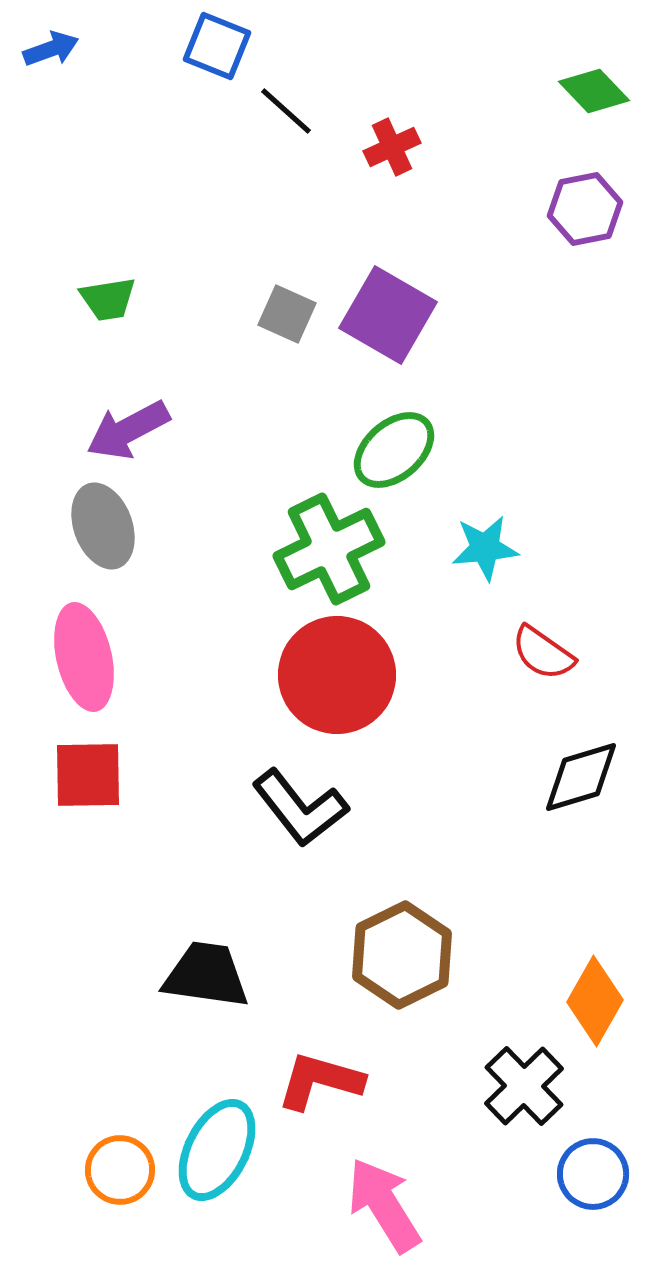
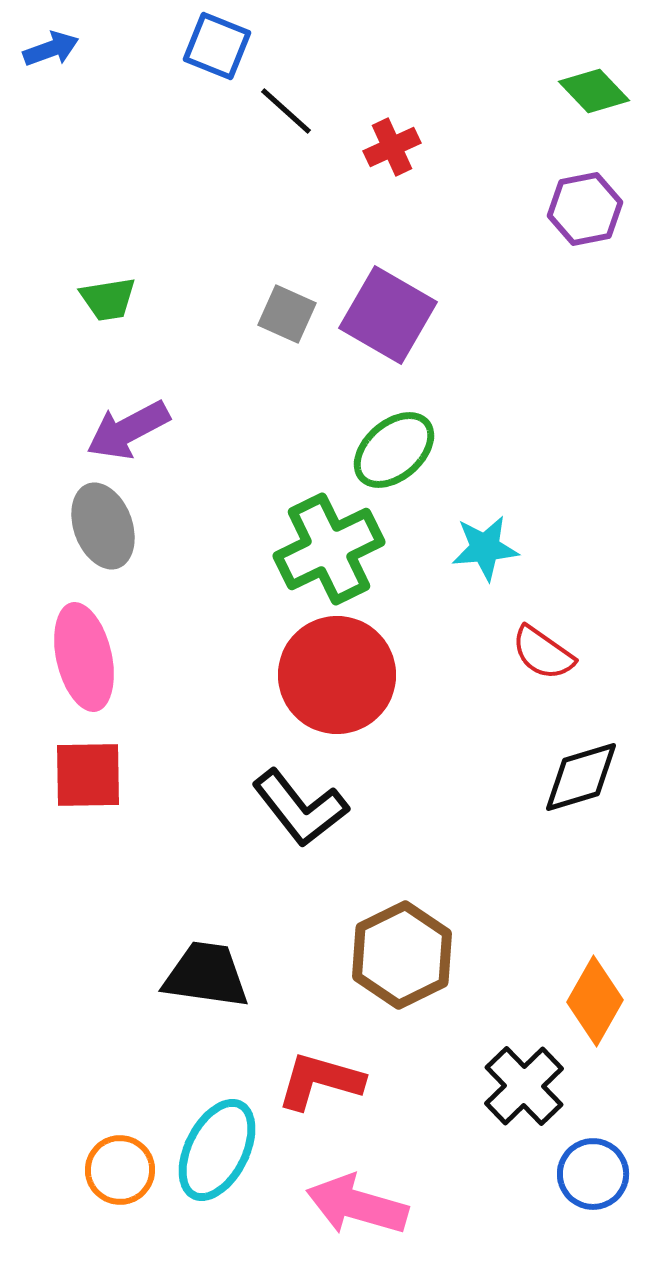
pink arrow: moved 27 px left; rotated 42 degrees counterclockwise
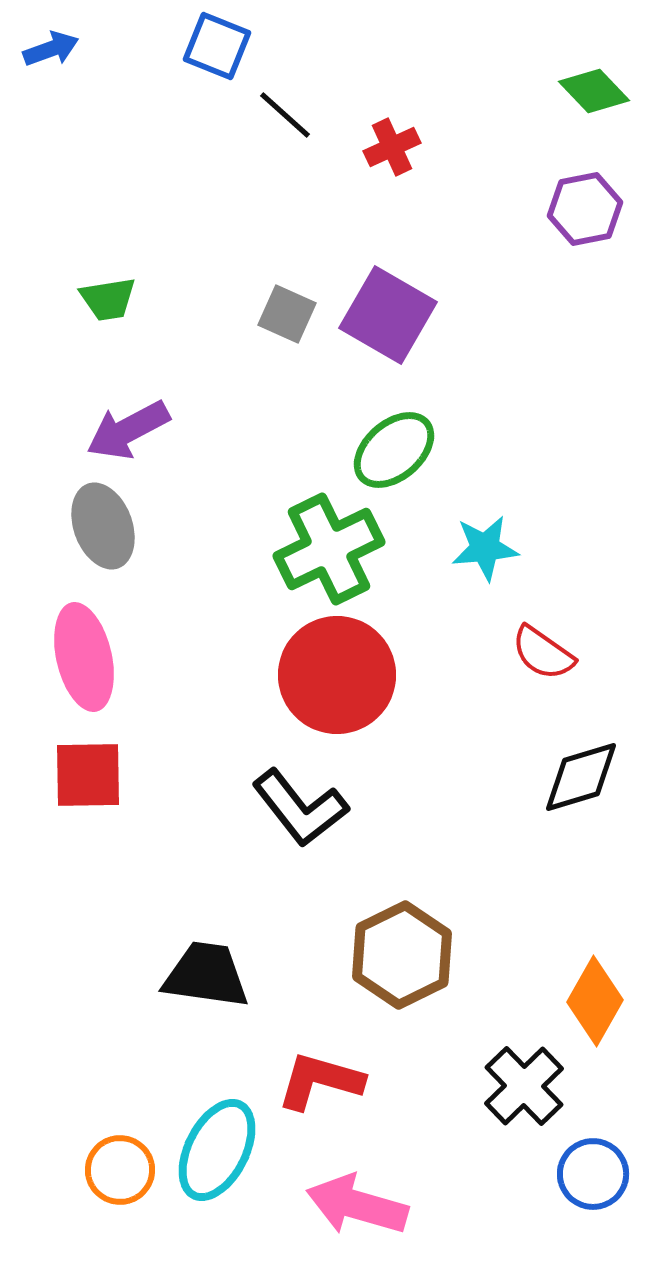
black line: moved 1 px left, 4 px down
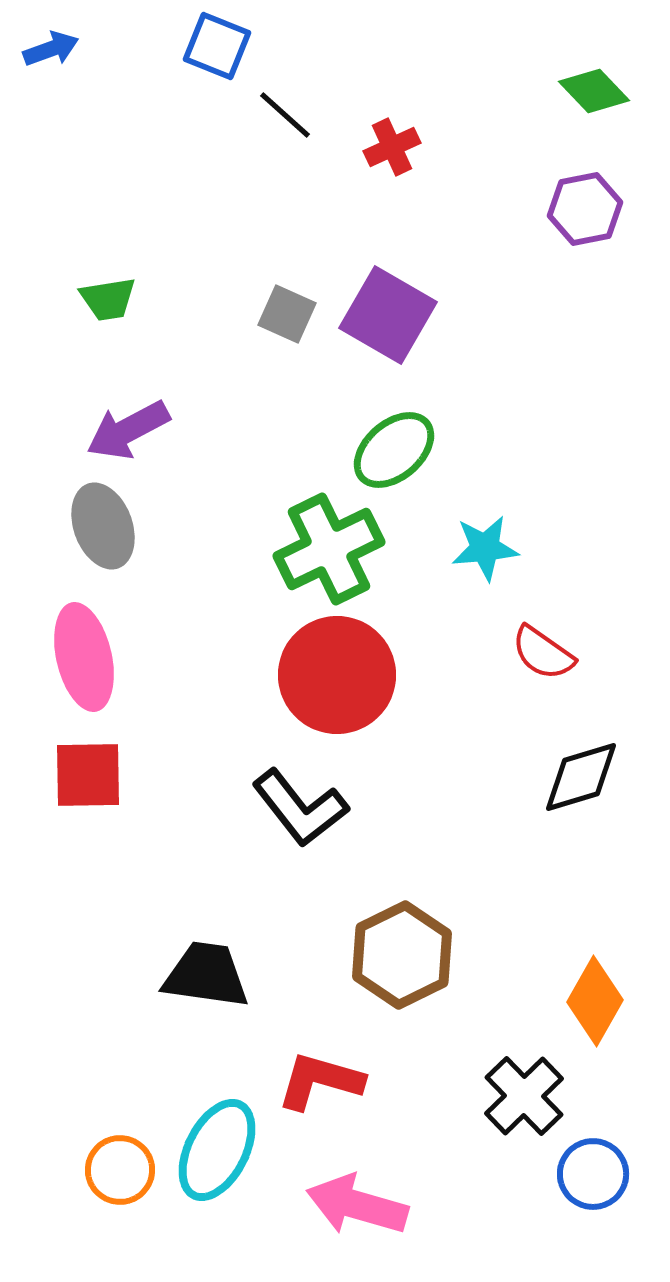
black cross: moved 10 px down
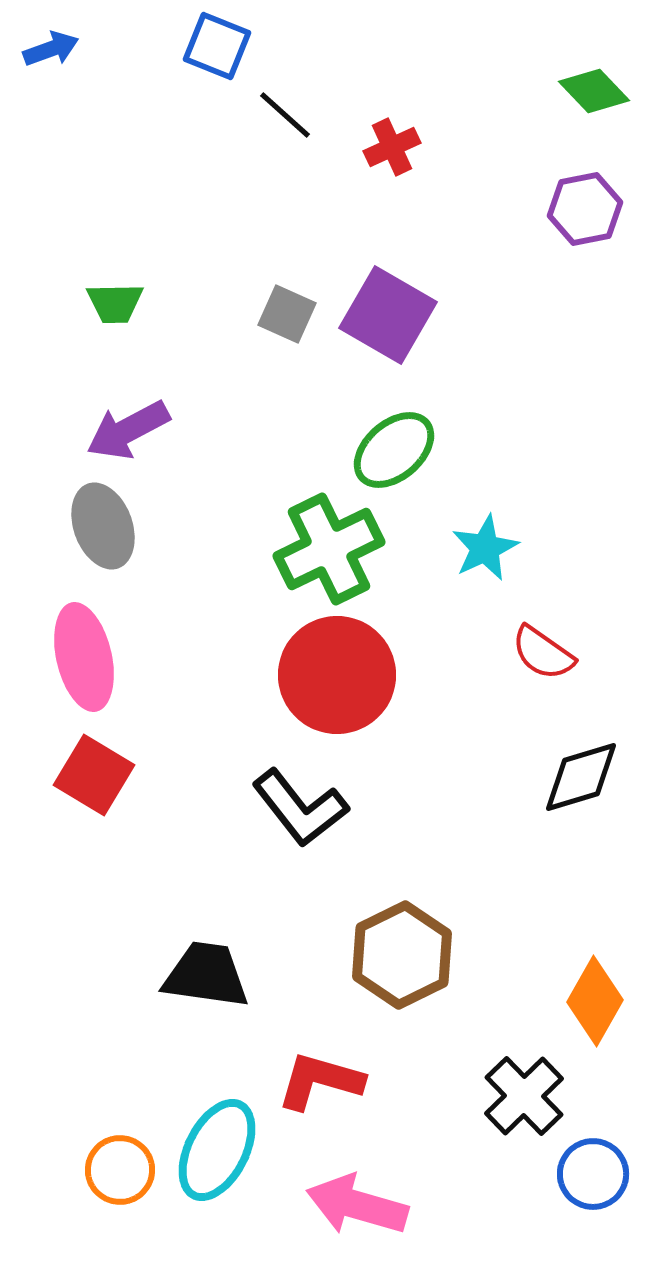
green trapezoid: moved 7 px right, 4 px down; rotated 8 degrees clockwise
cyan star: rotated 20 degrees counterclockwise
red square: moved 6 px right; rotated 32 degrees clockwise
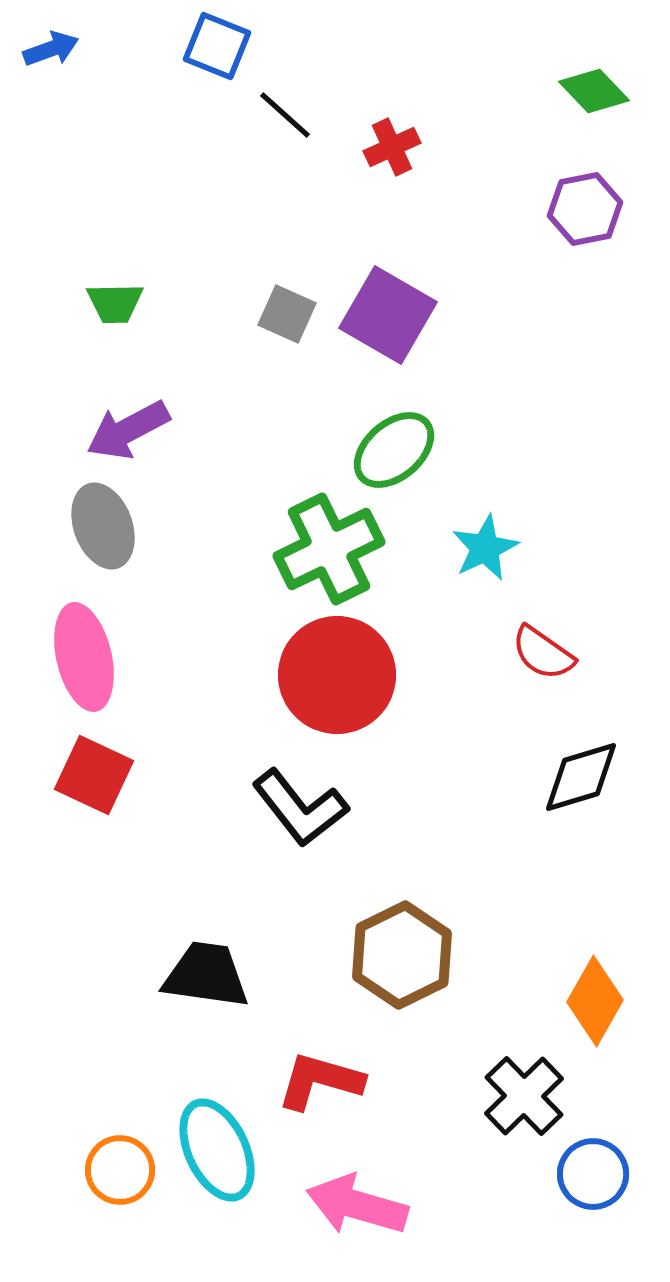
red square: rotated 6 degrees counterclockwise
cyan ellipse: rotated 52 degrees counterclockwise
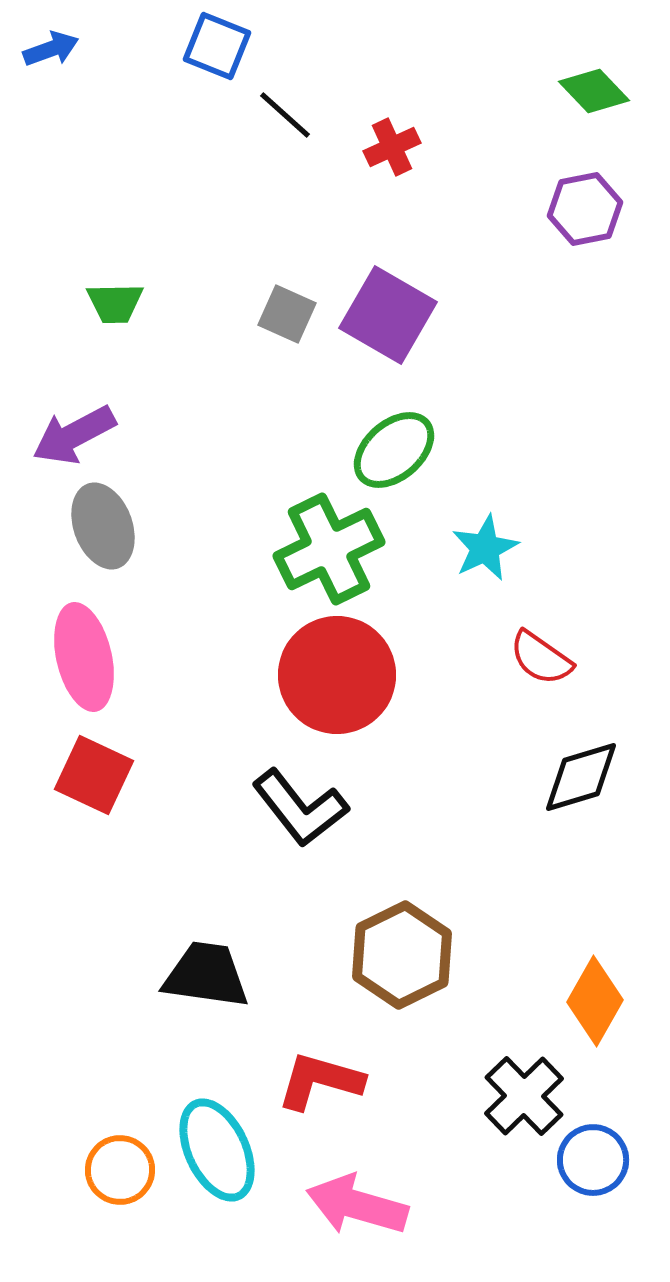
purple arrow: moved 54 px left, 5 px down
red semicircle: moved 2 px left, 5 px down
blue circle: moved 14 px up
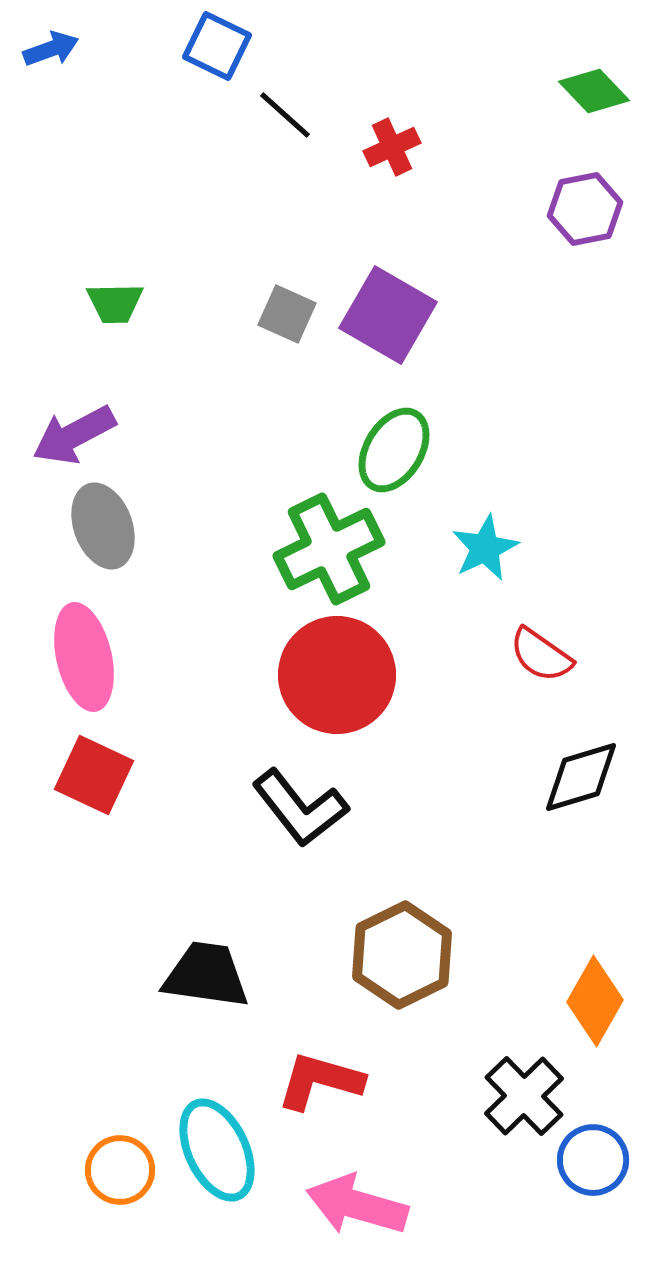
blue square: rotated 4 degrees clockwise
green ellipse: rotated 18 degrees counterclockwise
red semicircle: moved 3 px up
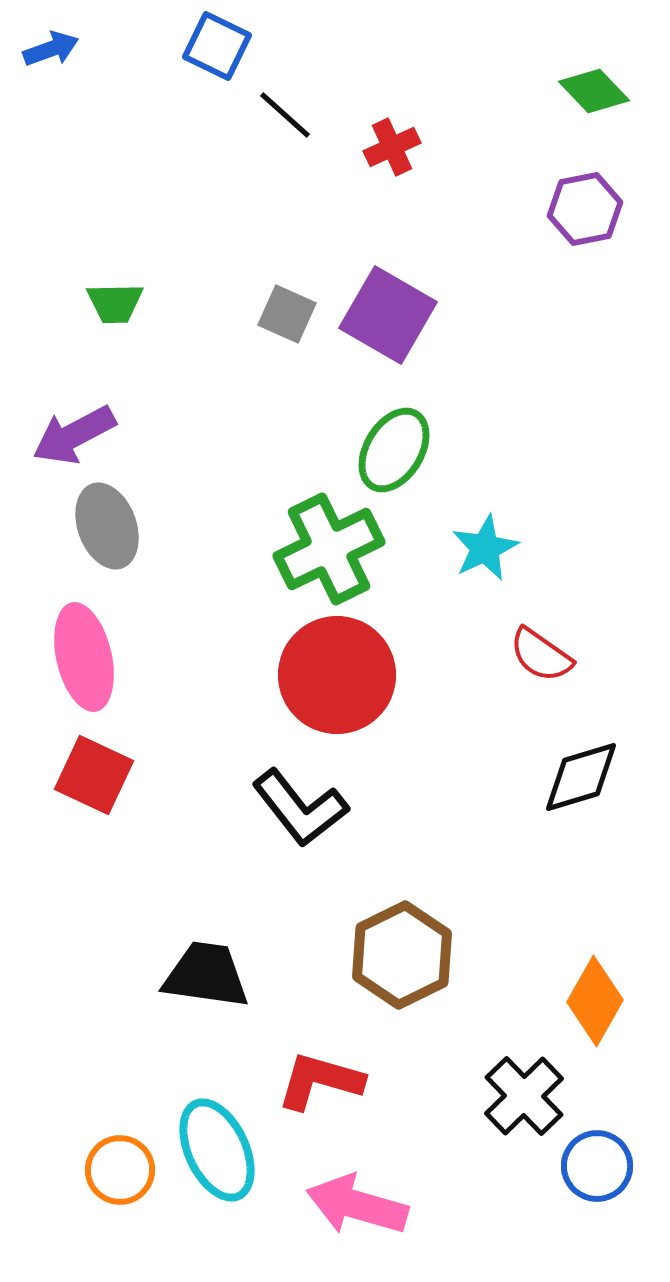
gray ellipse: moved 4 px right
blue circle: moved 4 px right, 6 px down
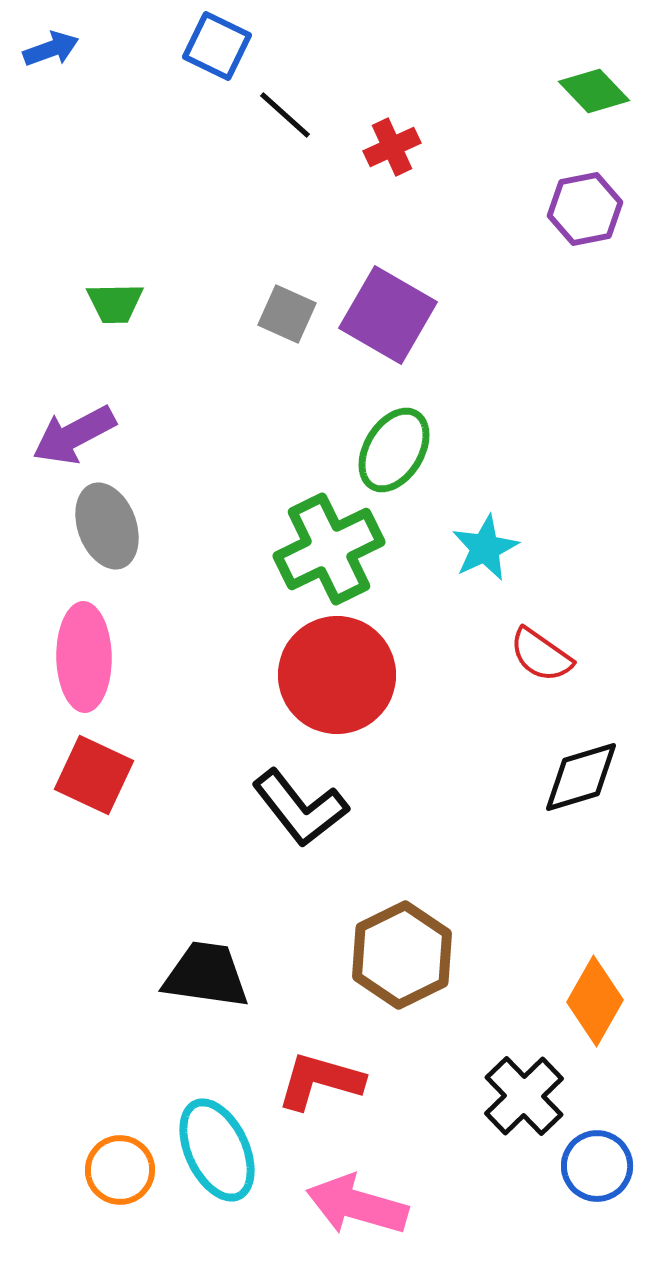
pink ellipse: rotated 12 degrees clockwise
